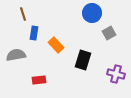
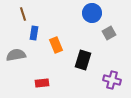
orange rectangle: rotated 21 degrees clockwise
purple cross: moved 4 px left, 6 px down
red rectangle: moved 3 px right, 3 px down
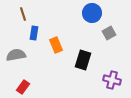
red rectangle: moved 19 px left, 4 px down; rotated 48 degrees counterclockwise
